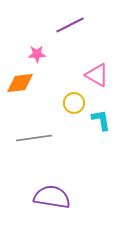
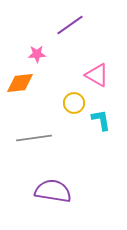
purple line: rotated 8 degrees counterclockwise
purple semicircle: moved 1 px right, 6 px up
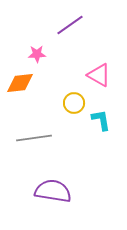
pink triangle: moved 2 px right
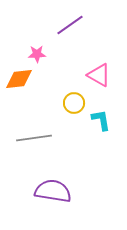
orange diamond: moved 1 px left, 4 px up
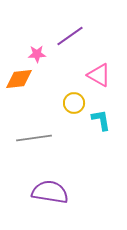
purple line: moved 11 px down
purple semicircle: moved 3 px left, 1 px down
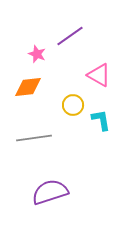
pink star: rotated 24 degrees clockwise
orange diamond: moved 9 px right, 8 px down
yellow circle: moved 1 px left, 2 px down
purple semicircle: rotated 27 degrees counterclockwise
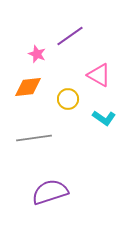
yellow circle: moved 5 px left, 6 px up
cyan L-shape: moved 3 px right, 2 px up; rotated 135 degrees clockwise
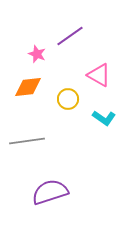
gray line: moved 7 px left, 3 px down
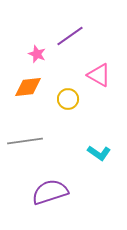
cyan L-shape: moved 5 px left, 35 px down
gray line: moved 2 px left
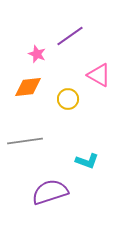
cyan L-shape: moved 12 px left, 8 px down; rotated 15 degrees counterclockwise
